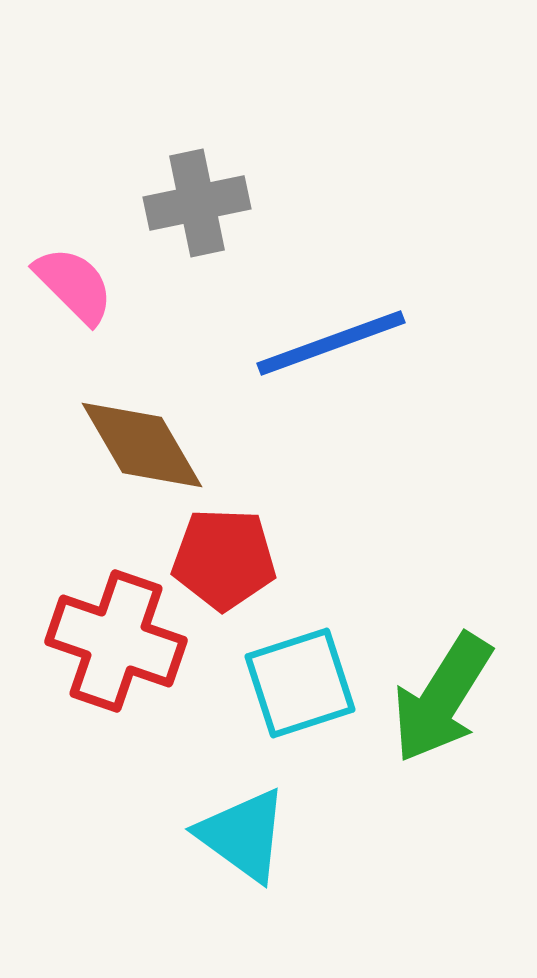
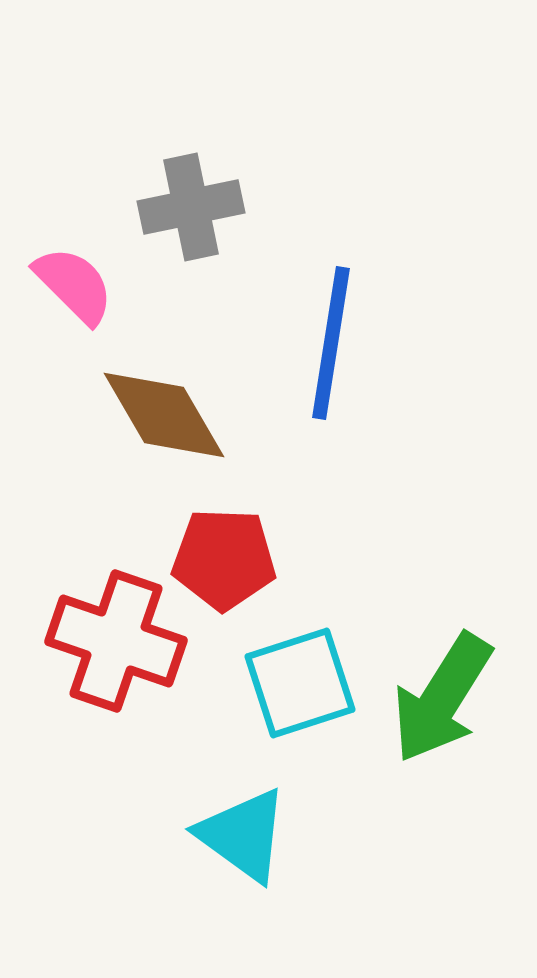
gray cross: moved 6 px left, 4 px down
blue line: rotated 61 degrees counterclockwise
brown diamond: moved 22 px right, 30 px up
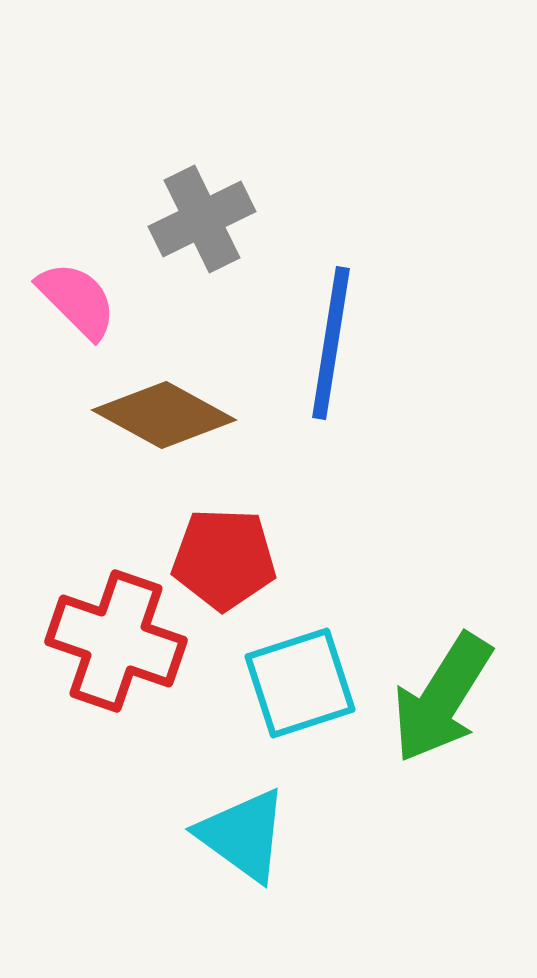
gray cross: moved 11 px right, 12 px down; rotated 14 degrees counterclockwise
pink semicircle: moved 3 px right, 15 px down
brown diamond: rotated 31 degrees counterclockwise
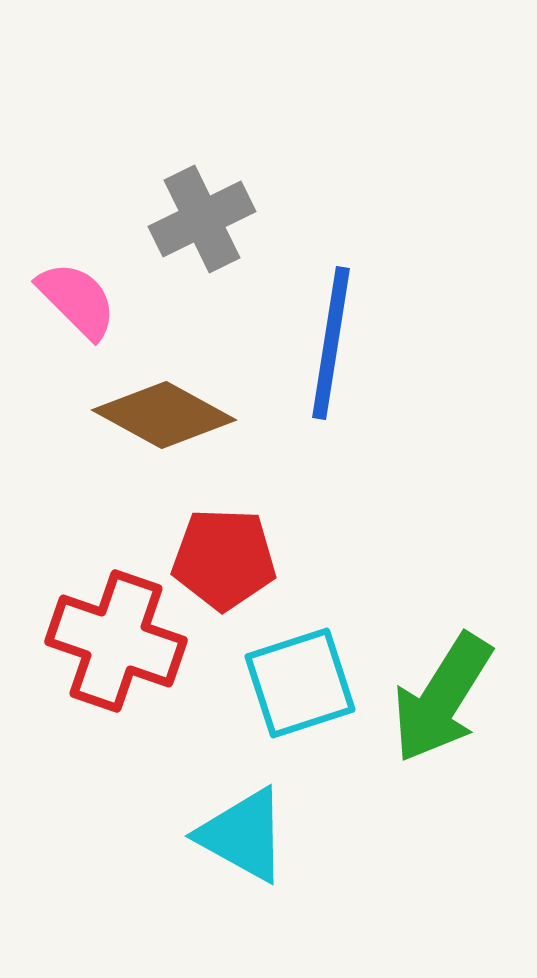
cyan triangle: rotated 7 degrees counterclockwise
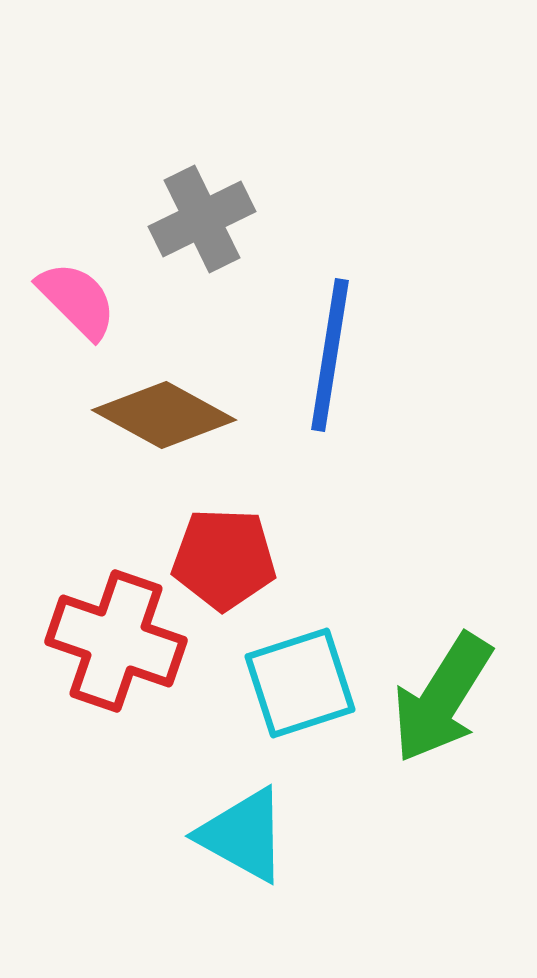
blue line: moved 1 px left, 12 px down
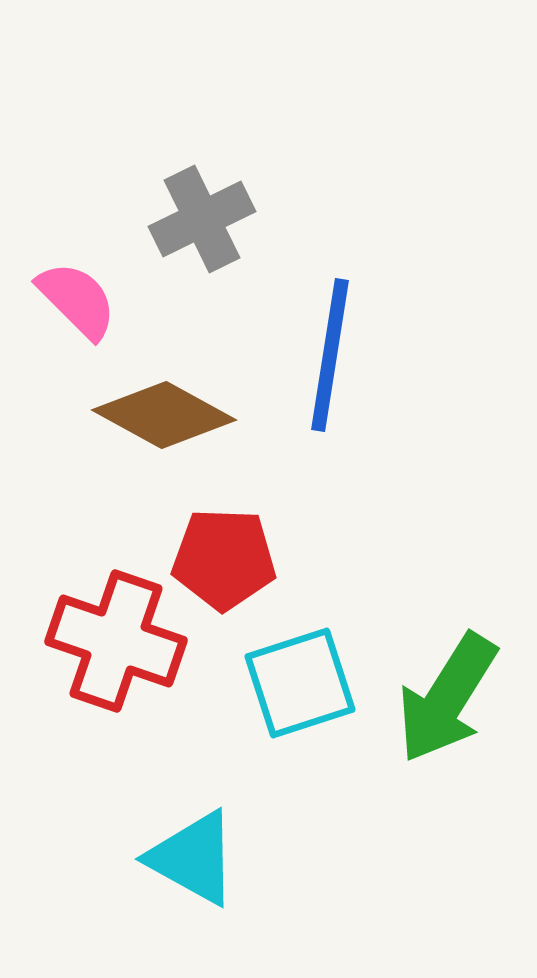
green arrow: moved 5 px right
cyan triangle: moved 50 px left, 23 px down
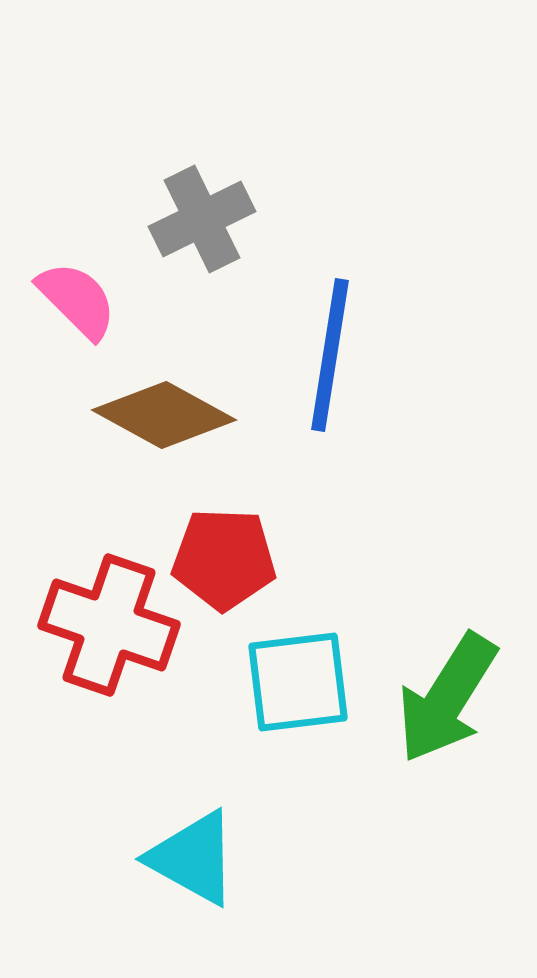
red cross: moved 7 px left, 16 px up
cyan square: moved 2 px left, 1 px up; rotated 11 degrees clockwise
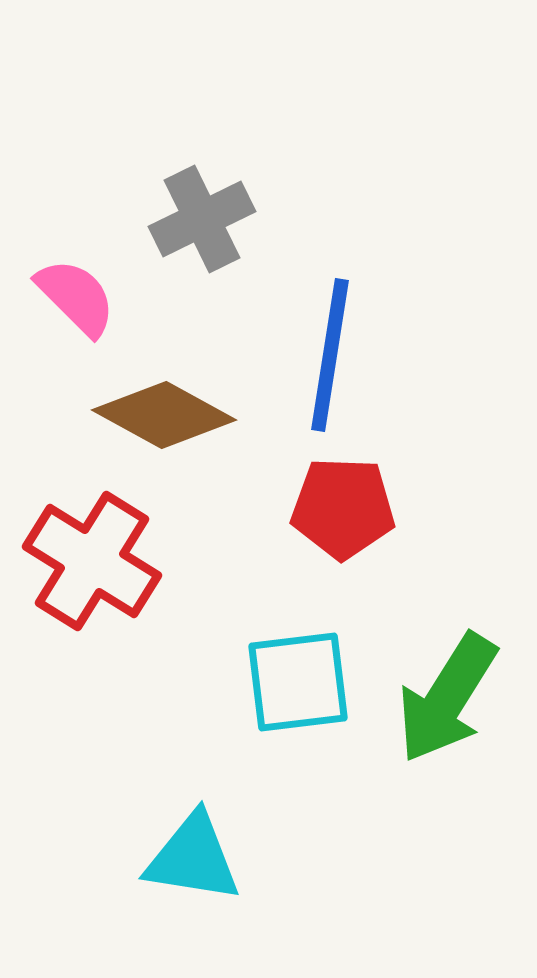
pink semicircle: moved 1 px left, 3 px up
red pentagon: moved 119 px right, 51 px up
red cross: moved 17 px left, 64 px up; rotated 13 degrees clockwise
cyan triangle: rotated 20 degrees counterclockwise
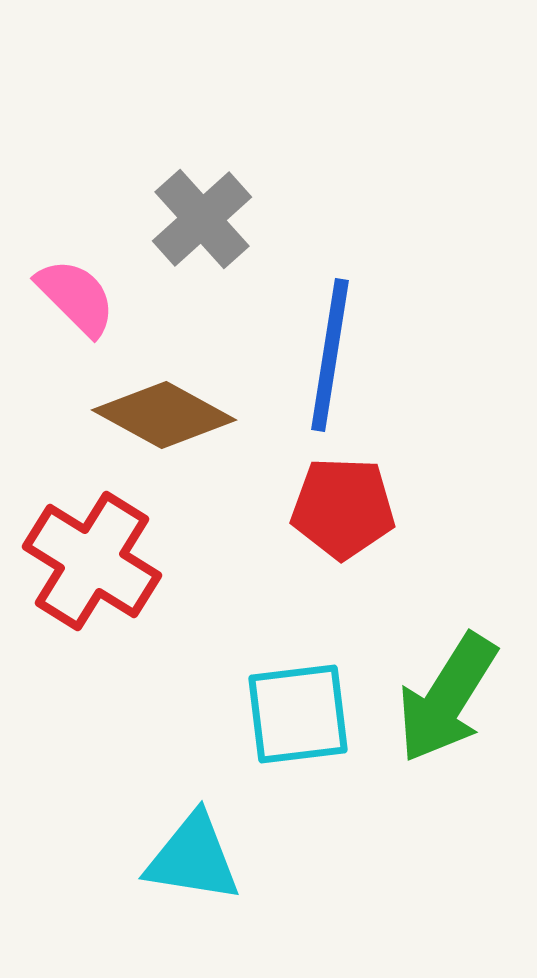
gray cross: rotated 16 degrees counterclockwise
cyan square: moved 32 px down
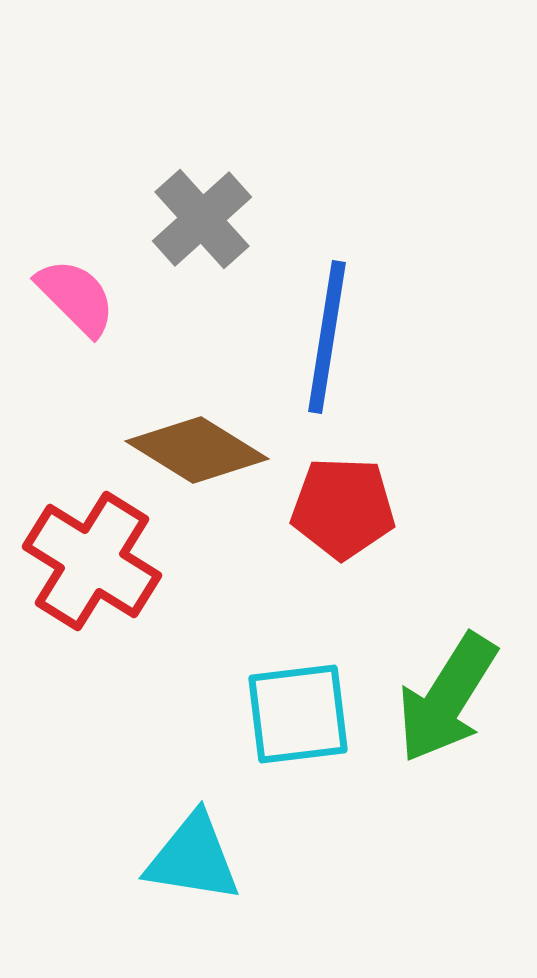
blue line: moved 3 px left, 18 px up
brown diamond: moved 33 px right, 35 px down; rotated 3 degrees clockwise
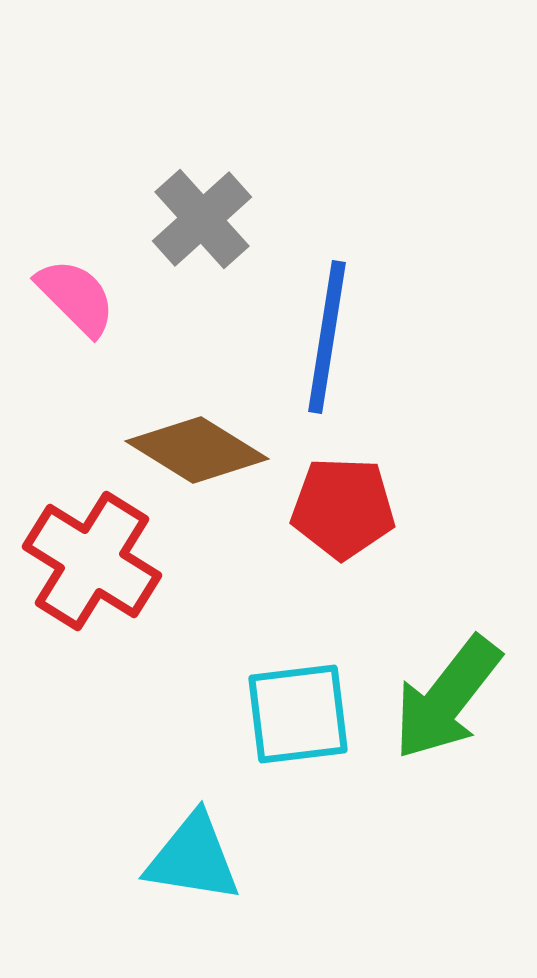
green arrow: rotated 6 degrees clockwise
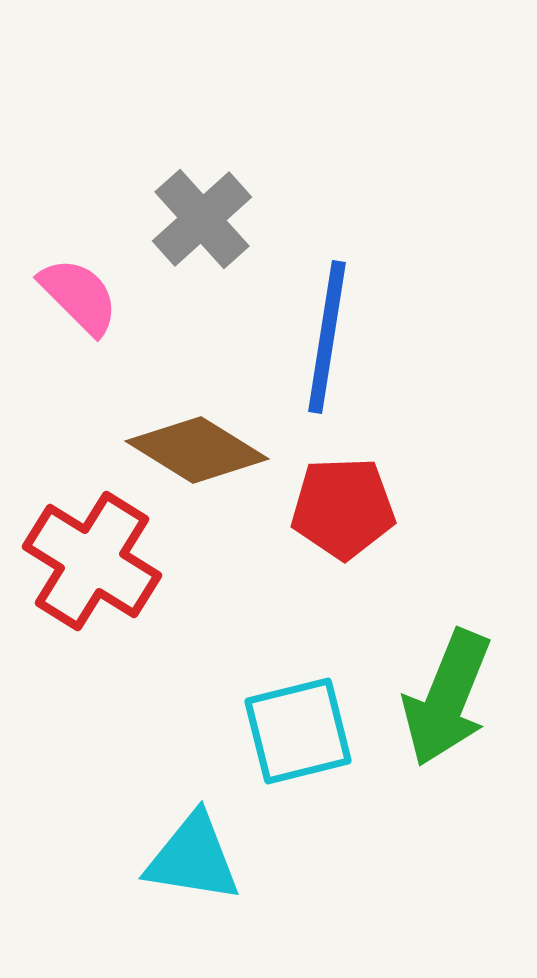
pink semicircle: moved 3 px right, 1 px up
red pentagon: rotated 4 degrees counterclockwise
green arrow: rotated 16 degrees counterclockwise
cyan square: moved 17 px down; rotated 7 degrees counterclockwise
